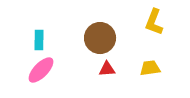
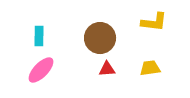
yellow L-shape: rotated 104 degrees counterclockwise
cyan rectangle: moved 4 px up
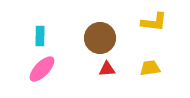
cyan rectangle: moved 1 px right
pink ellipse: moved 1 px right, 1 px up
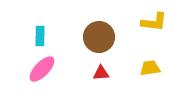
brown circle: moved 1 px left, 1 px up
red triangle: moved 6 px left, 4 px down
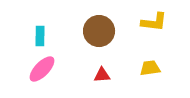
brown circle: moved 6 px up
red triangle: moved 1 px right, 2 px down
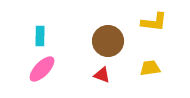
brown circle: moved 9 px right, 10 px down
red triangle: rotated 24 degrees clockwise
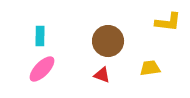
yellow L-shape: moved 14 px right
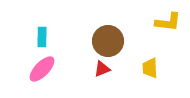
cyan rectangle: moved 2 px right, 1 px down
yellow trapezoid: rotated 85 degrees counterclockwise
red triangle: moved 6 px up; rotated 42 degrees counterclockwise
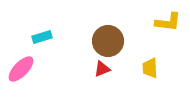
cyan rectangle: rotated 72 degrees clockwise
pink ellipse: moved 21 px left
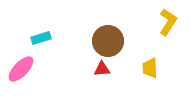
yellow L-shape: rotated 64 degrees counterclockwise
cyan rectangle: moved 1 px left, 1 px down
red triangle: rotated 18 degrees clockwise
